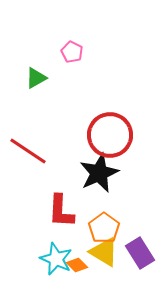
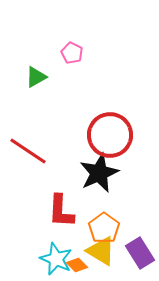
pink pentagon: moved 1 px down
green triangle: moved 1 px up
yellow triangle: moved 3 px left, 1 px up
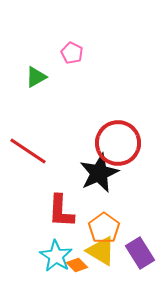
red circle: moved 8 px right, 8 px down
cyan star: moved 3 px up; rotated 8 degrees clockwise
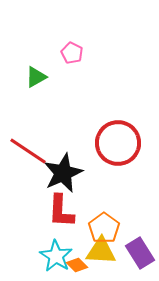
black star: moved 36 px left
yellow triangle: rotated 28 degrees counterclockwise
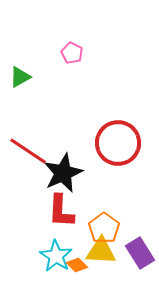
green triangle: moved 16 px left
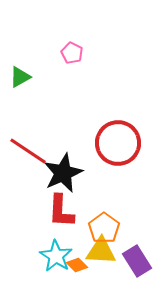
purple rectangle: moved 3 px left, 8 px down
